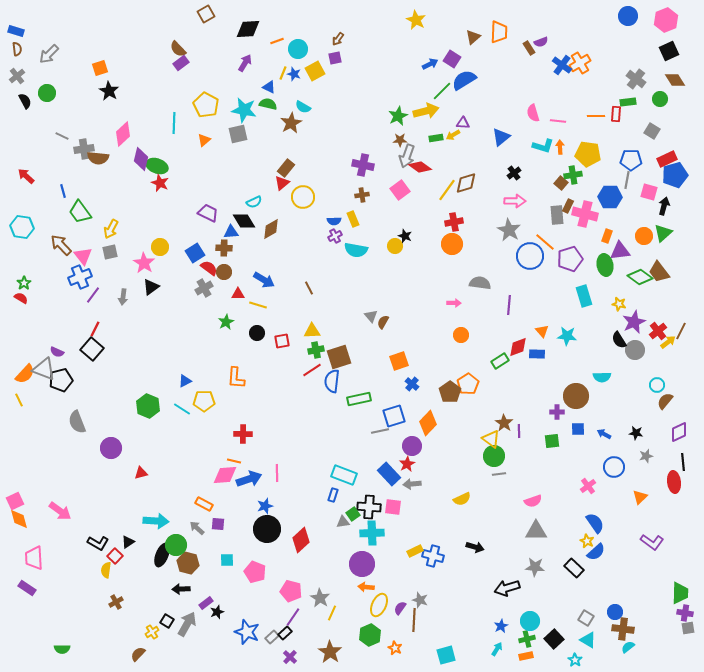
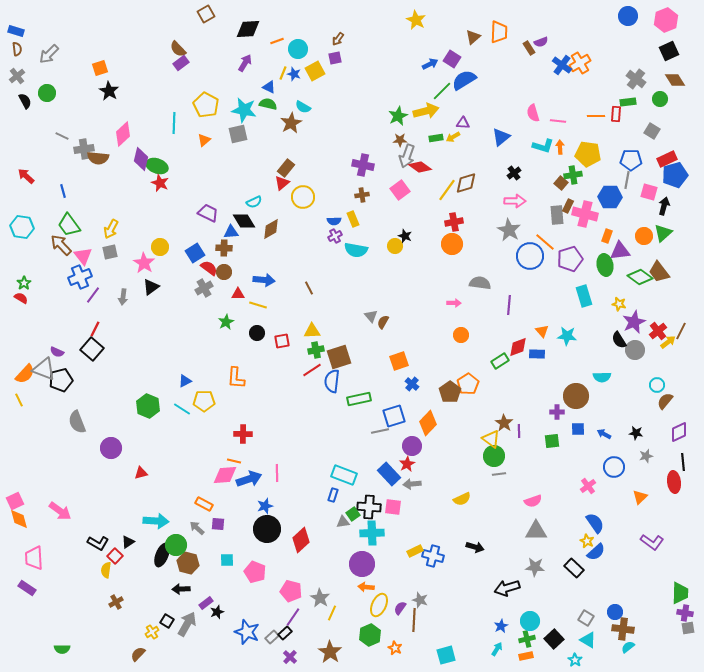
yellow arrow at (453, 135): moved 2 px down
green trapezoid at (80, 212): moved 11 px left, 13 px down
blue arrow at (264, 280): rotated 25 degrees counterclockwise
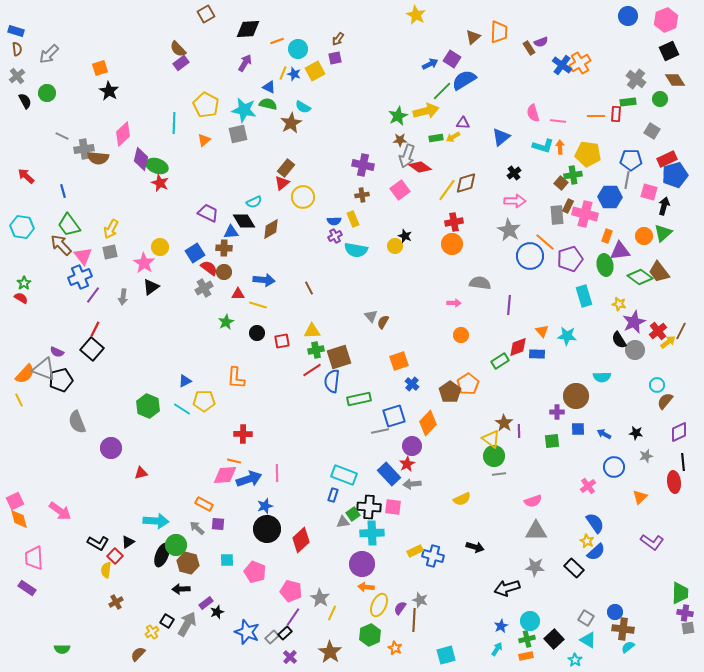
yellow star at (416, 20): moved 5 px up
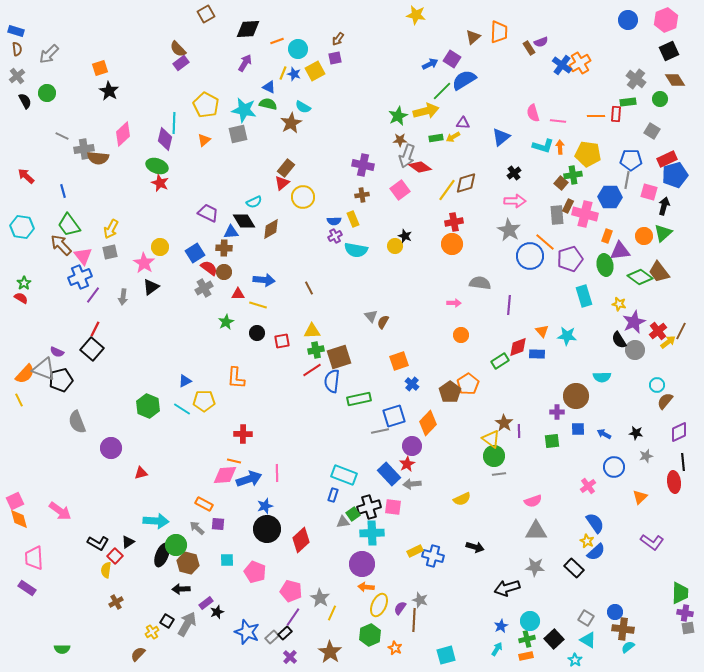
yellow star at (416, 15): rotated 18 degrees counterclockwise
blue circle at (628, 16): moved 4 px down
purple diamond at (141, 159): moved 24 px right, 20 px up
black cross at (369, 507): rotated 20 degrees counterclockwise
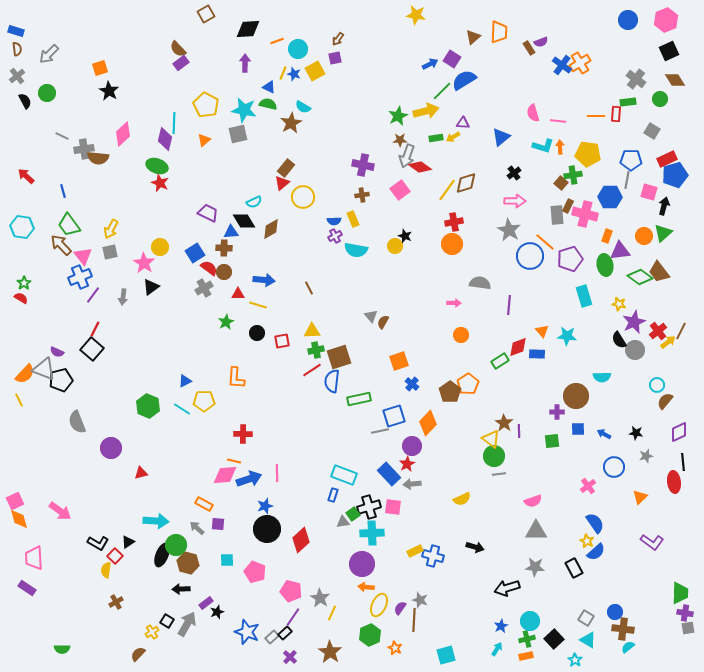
purple arrow at (245, 63): rotated 30 degrees counterclockwise
black rectangle at (574, 568): rotated 18 degrees clockwise
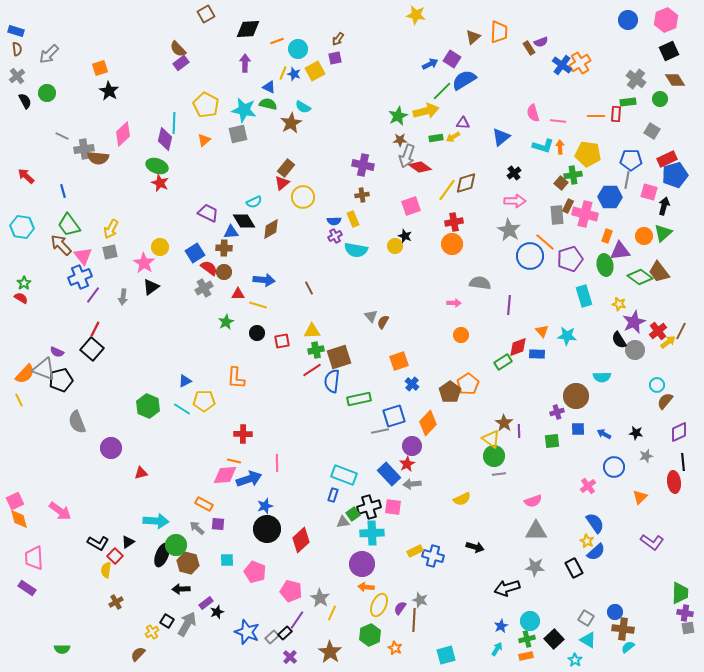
pink square at (400, 190): moved 11 px right, 16 px down; rotated 18 degrees clockwise
green rectangle at (500, 361): moved 3 px right, 1 px down
purple cross at (557, 412): rotated 16 degrees counterclockwise
pink line at (277, 473): moved 10 px up
purple line at (293, 617): moved 4 px right, 3 px down
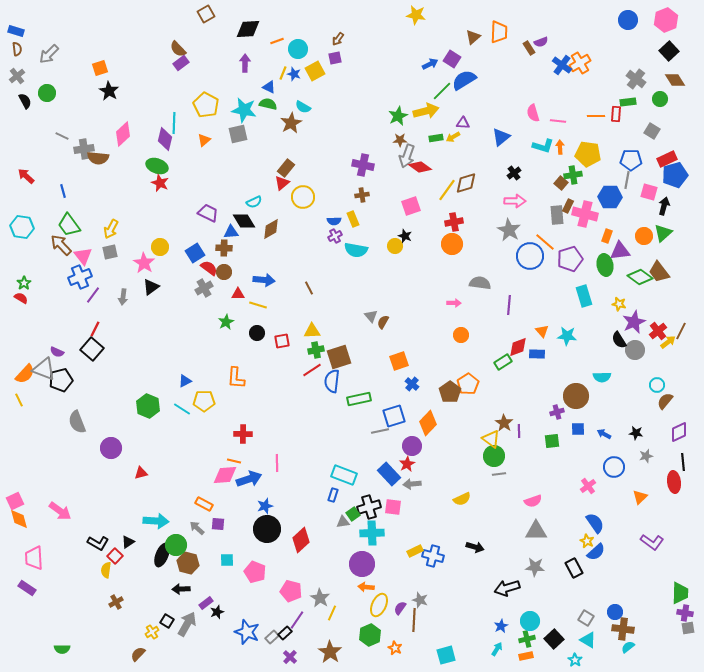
black square at (669, 51): rotated 18 degrees counterclockwise
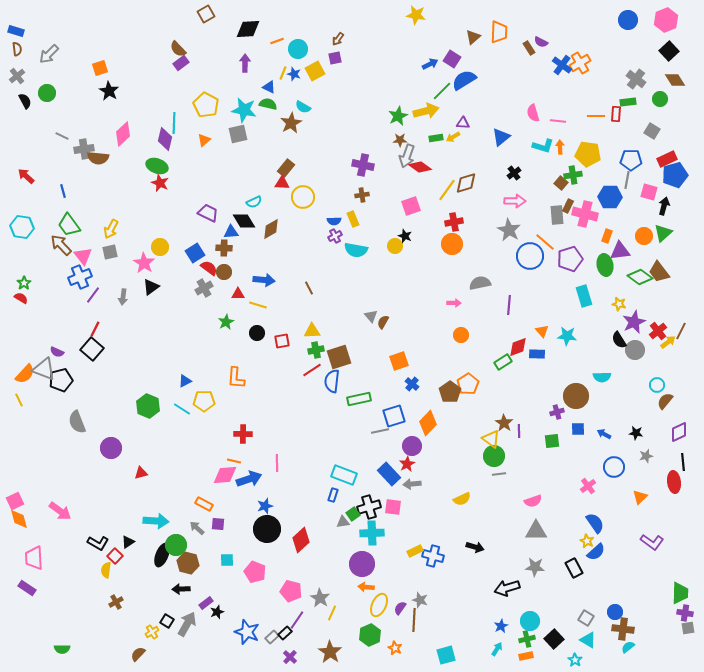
purple semicircle at (541, 42): rotated 48 degrees clockwise
red triangle at (282, 183): rotated 42 degrees clockwise
gray semicircle at (480, 283): rotated 20 degrees counterclockwise
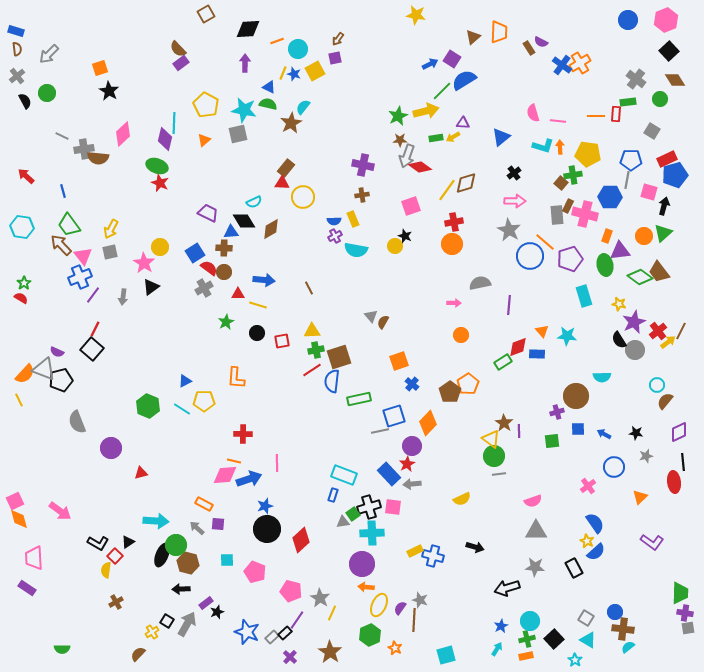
cyan semicircle at (303, 107): rotated 98 degrees clockwise
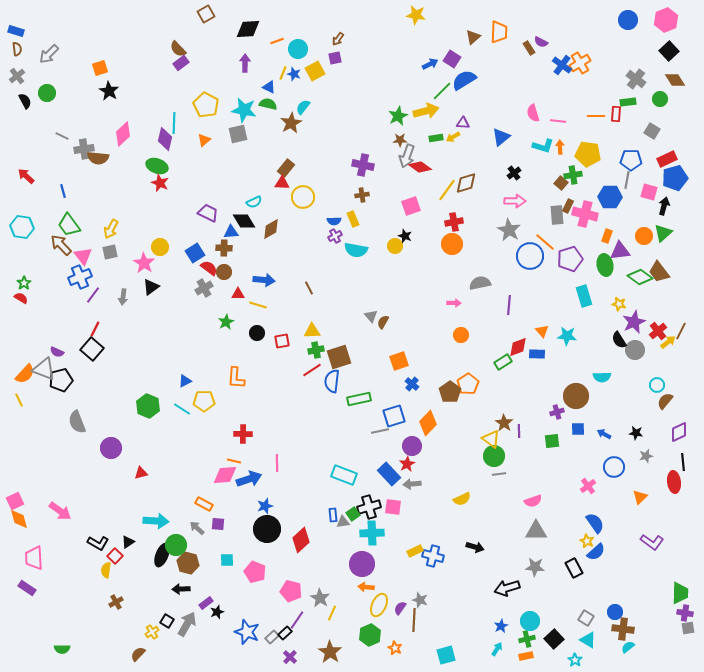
blue pentagon at (675, 175): moved 3 px down
blue rectangle at (333, 495): moved 20 px down; rotated 24 degrees counterclockwise
